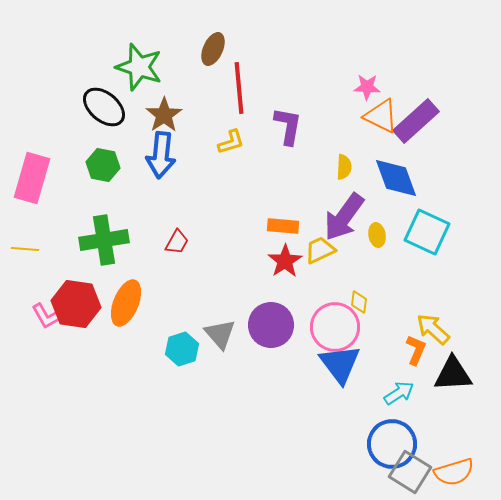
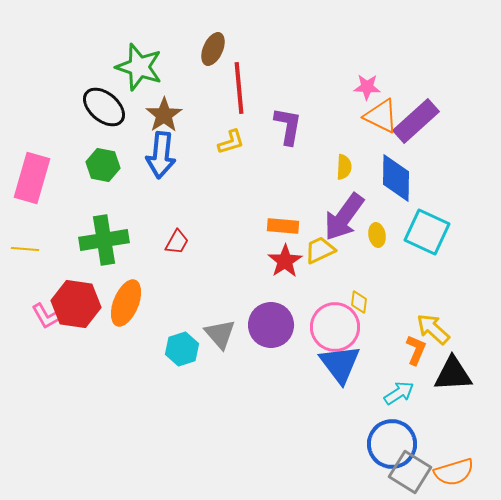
blue diamond: rotated 21 degrees clockwise
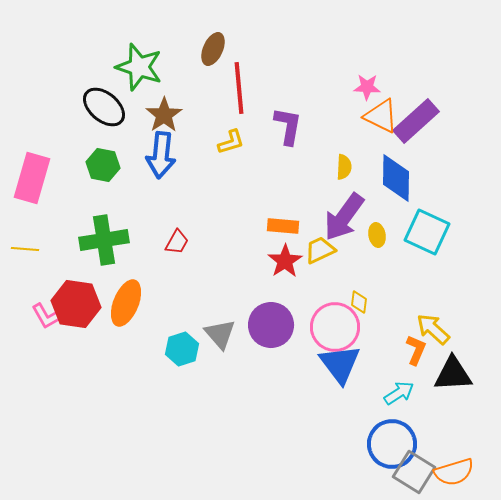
gray square: moved 4 px right
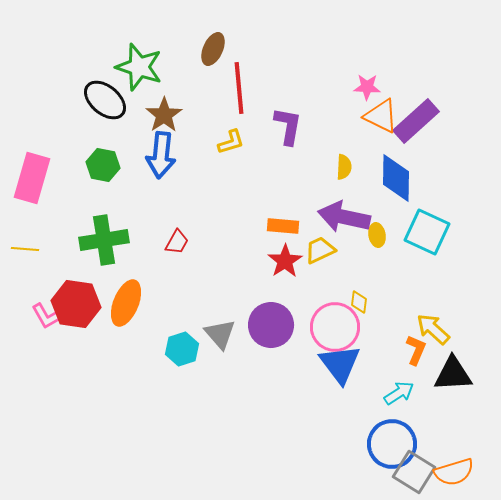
black ellipse: moved 1 px right, 7 px up
purple arrow: rotated 66 degrees clockwise
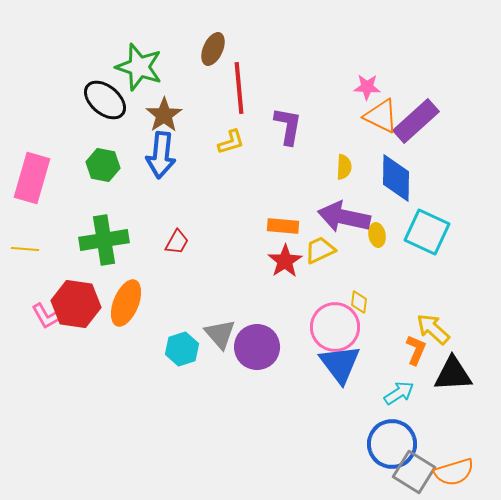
purple circle: moved 14 px left, 22 px down
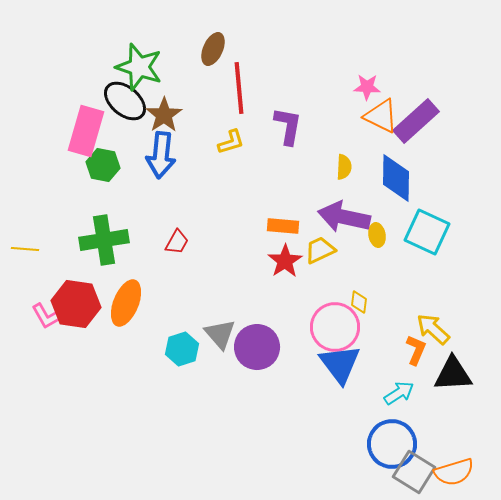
black ellipse: moved 20 px right, 1 px down
pink rectangle: moved 54 px right, 47 px up
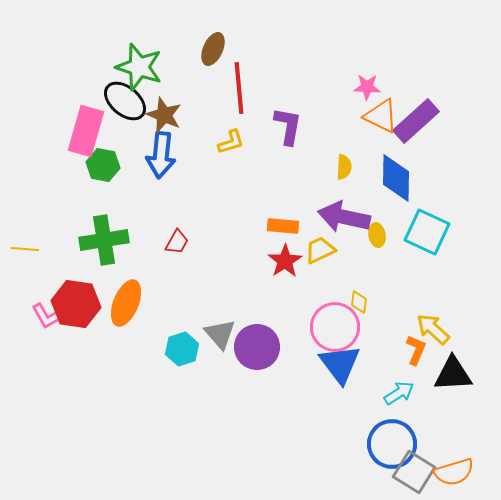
brown star: rotated 15 degrees counterclockwise
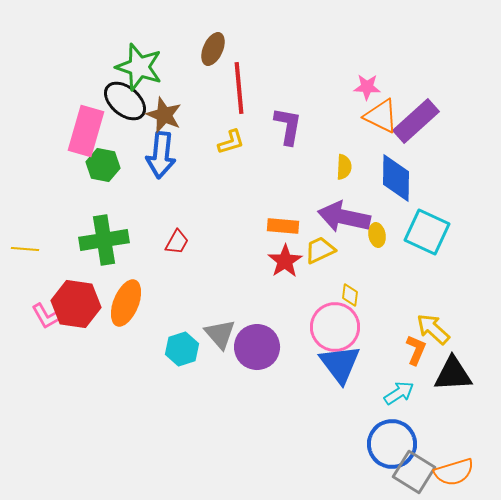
yellow diamond: moved 9 px left, 7 px up
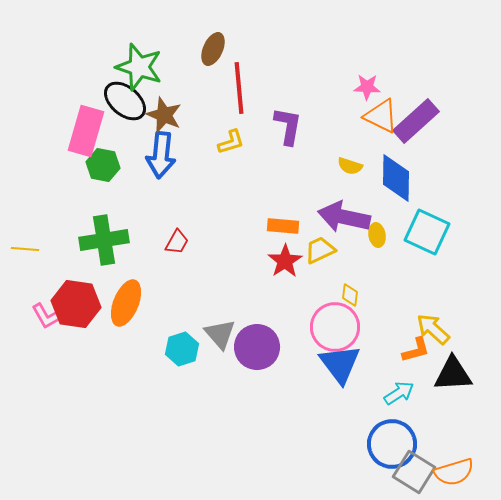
yellow semicircle: moved 6 px right, 1 px up; rotated 105 degrees clockwise
orange L-shape: rotated 52 degrees clockwise
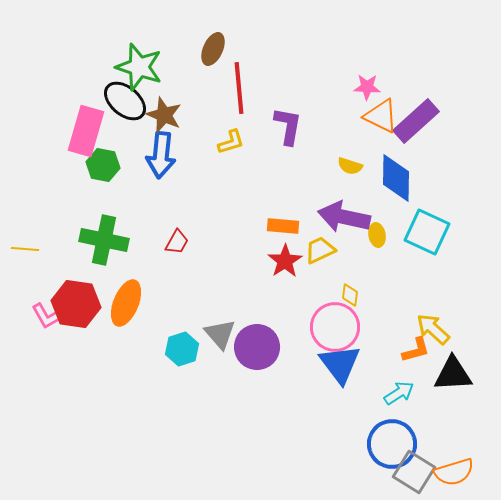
green cross: rotated 21 degrees clockwise
